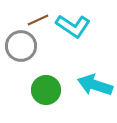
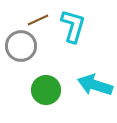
cyan L-shape: rotated 108 degrees counterclockwise
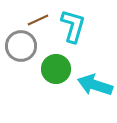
green circle: moved 10 px right, 21 px up
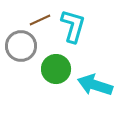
brown line: moved 2 px right
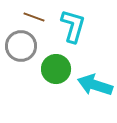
brown line: moved 6 px left, 3 px up; rotated 45 degrees clockwise
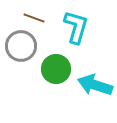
brown line: moved 1 px down
cyan L-shape: moved 3 px right, 1 px down
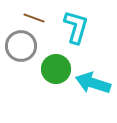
cyan arrow: moved 2 px left, 2 px up
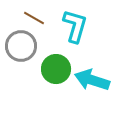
brown line: rotated 10 degrees clockwise
cyan L-shape: moved 1 px left, 1 px up
cyan arrow: moved 1 px left, 3 px up
